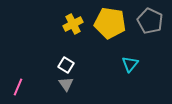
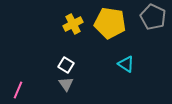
gray pentagon: moved 3 px right, 4 px up
cyan triangle: moved 4 px left; rotated 36 degrees counterclockwise
pink line: moved 3 px down
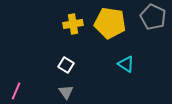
yellow cross: rotated 18 degrees clockwise
gray triangle: moved 8 px down
pink line: moved 2 px left, 1 px down
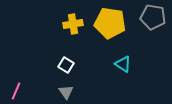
gray pentagon: rotated 15 degrees counterclockwise
cyan triangle: moved 3 px left
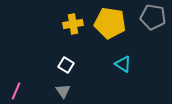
gray triangle: moved 3 px left, 1 px up
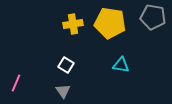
cyan triangle: moved 2 px left, 1 px down; rotated 24 degrees counterclockwise
pink line: moved 8 px up
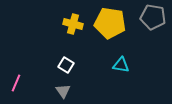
yellow cross: rotated 24 degrees clockwise
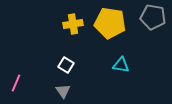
yellow cross: rotated 24 degrees counterclockwise
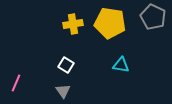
gray pentagon: rotated 15 degrees clockwise
